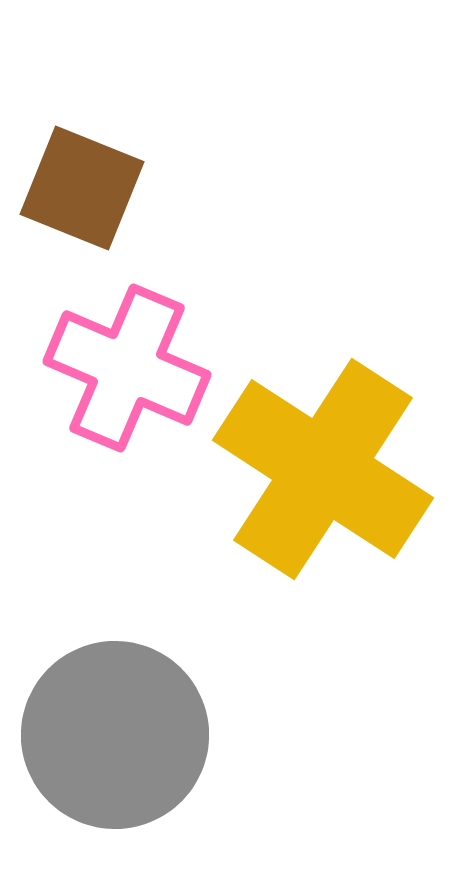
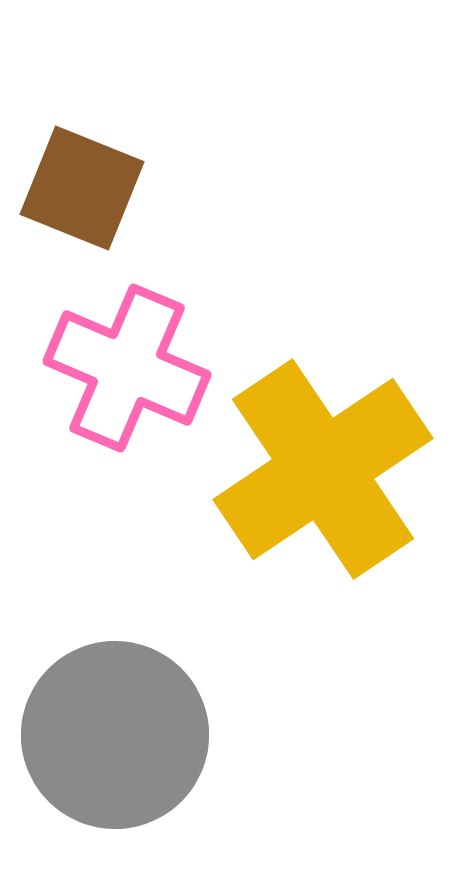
yellow cross: rotated 23 degrees clockwise
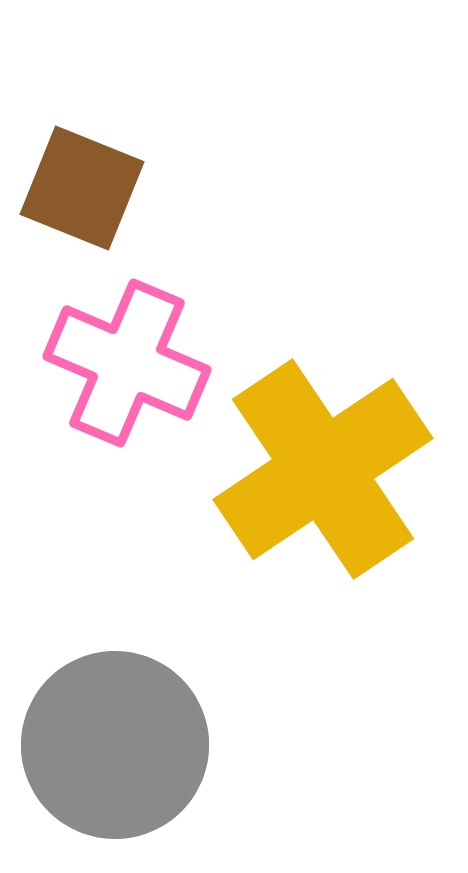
pink cross: moved 5 px up
gray circle: moved 10 px down
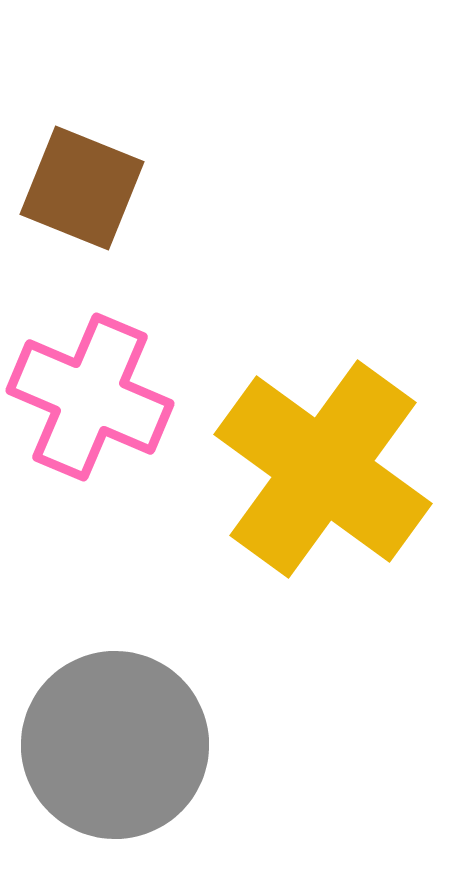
pink cross: moved 37 px left, 34 px down
yellow cross: rotated 20 degrees counterclockwise
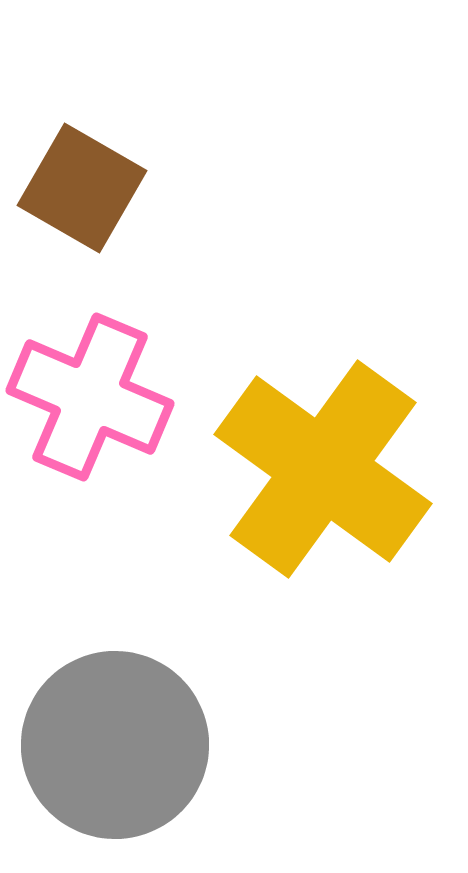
brown square: rotated 8 degrees clockwise
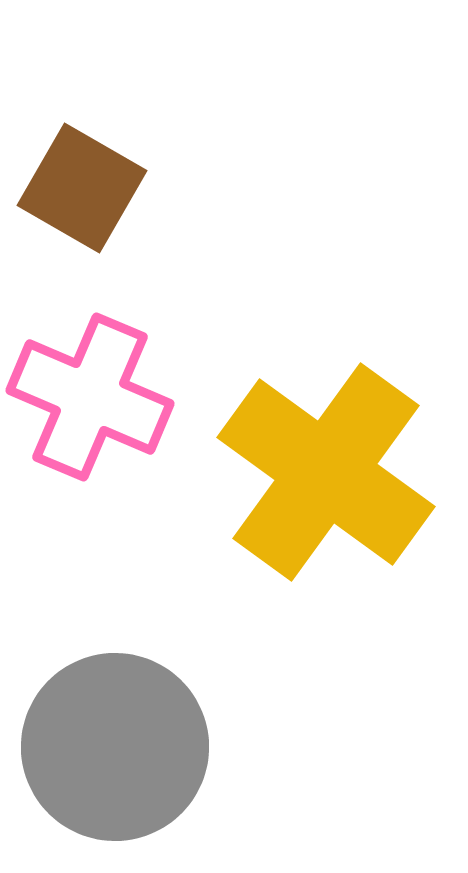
yellow cross: moved 3 px right, 3 px down
gray circle: moved 2 px down
